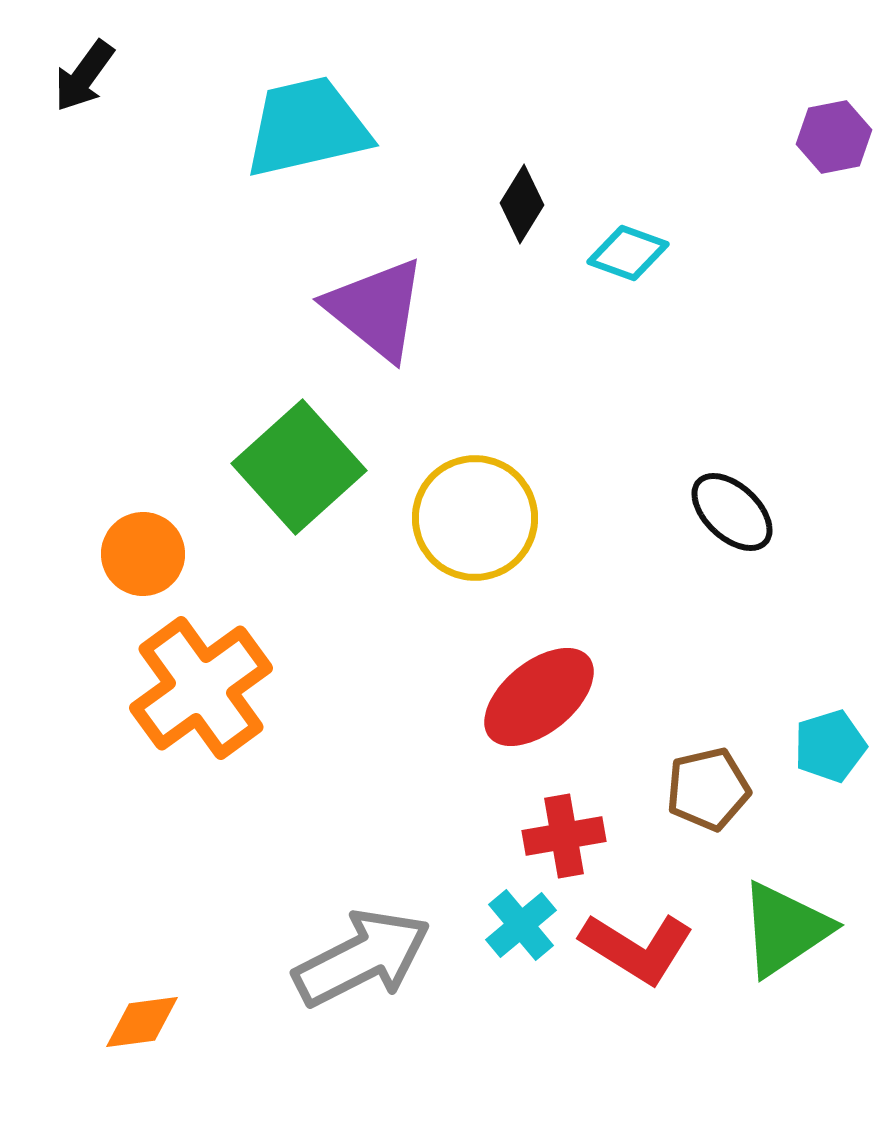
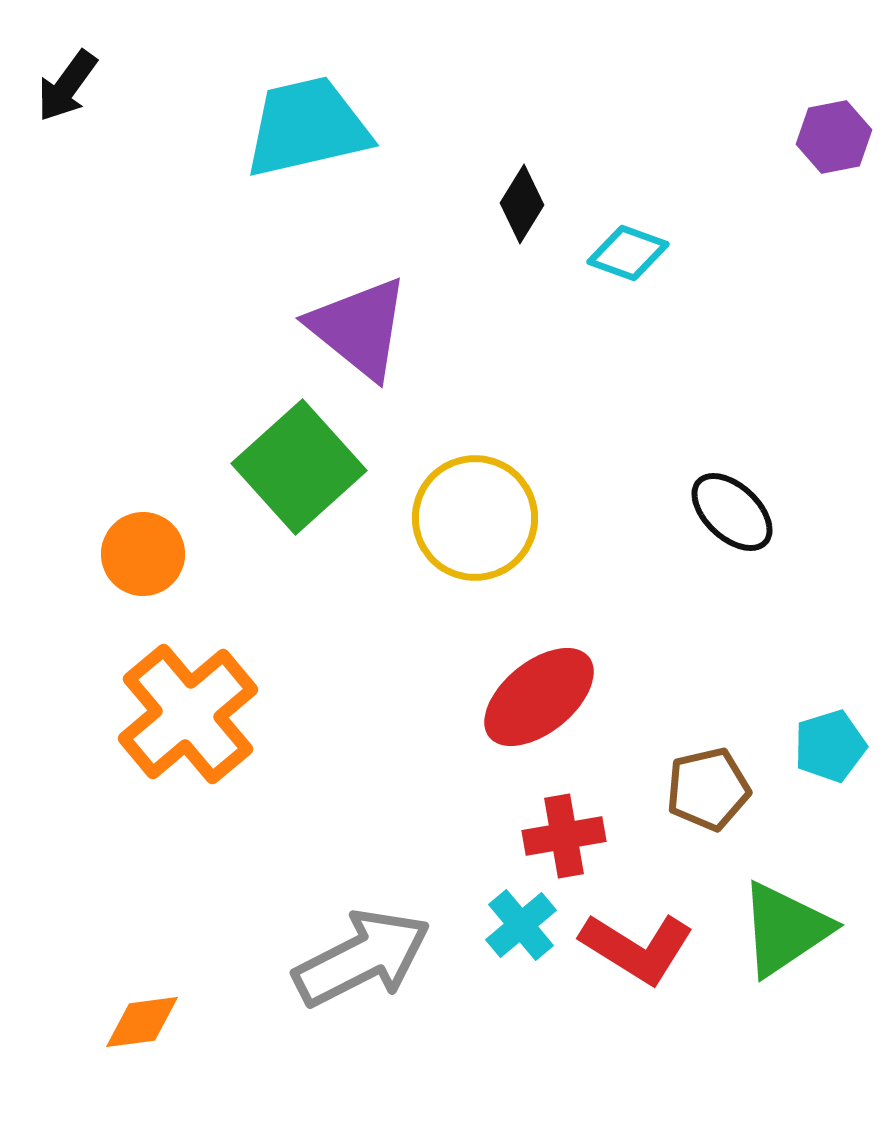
black arrow: moved 17 px left, 10 px down
purple triangle: moved 17 px left, 19 px down
orange cross: moved 13 px left, 26 px down; rotated 4 degrees counterclockwise
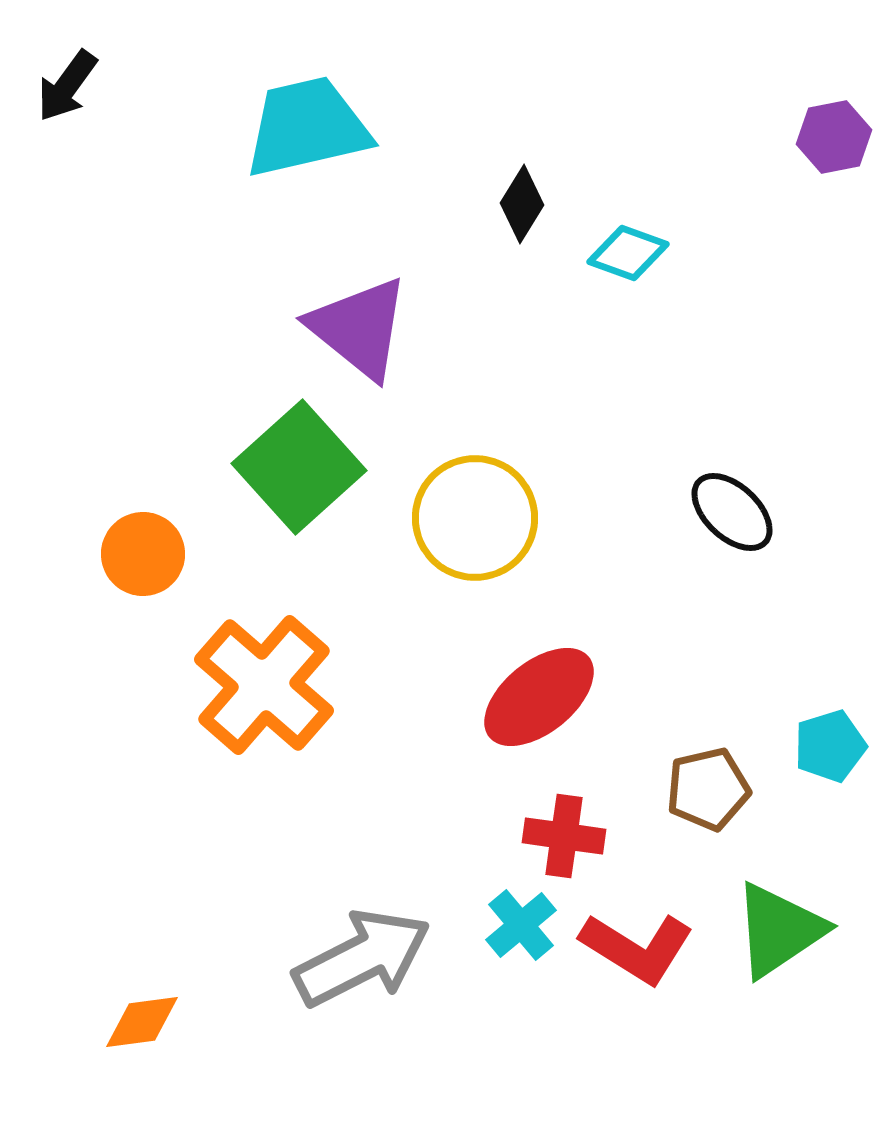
orange cross: moved 76 px right, 29 px up; rotated 9 degrees counterclockwise
red cross: rotated 18 degrees clockwise
green triangle: moved 6 px left, 1 px down
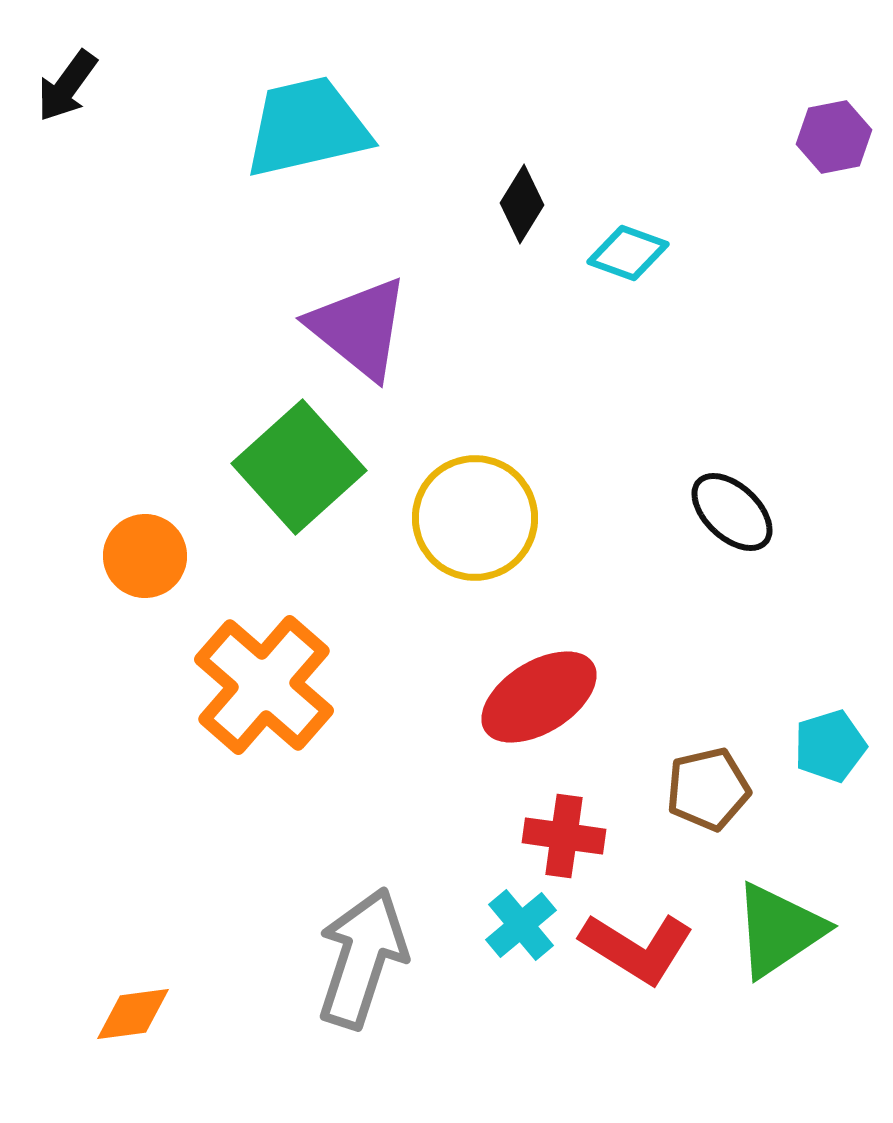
orange circle: moved 2 px right, 2 px down
red ellipse: rotated 7 degrees clockwise
gray arrow: rotated 45 degrees counterclockwise
orange diamond: moved 9 px left, 8 px up
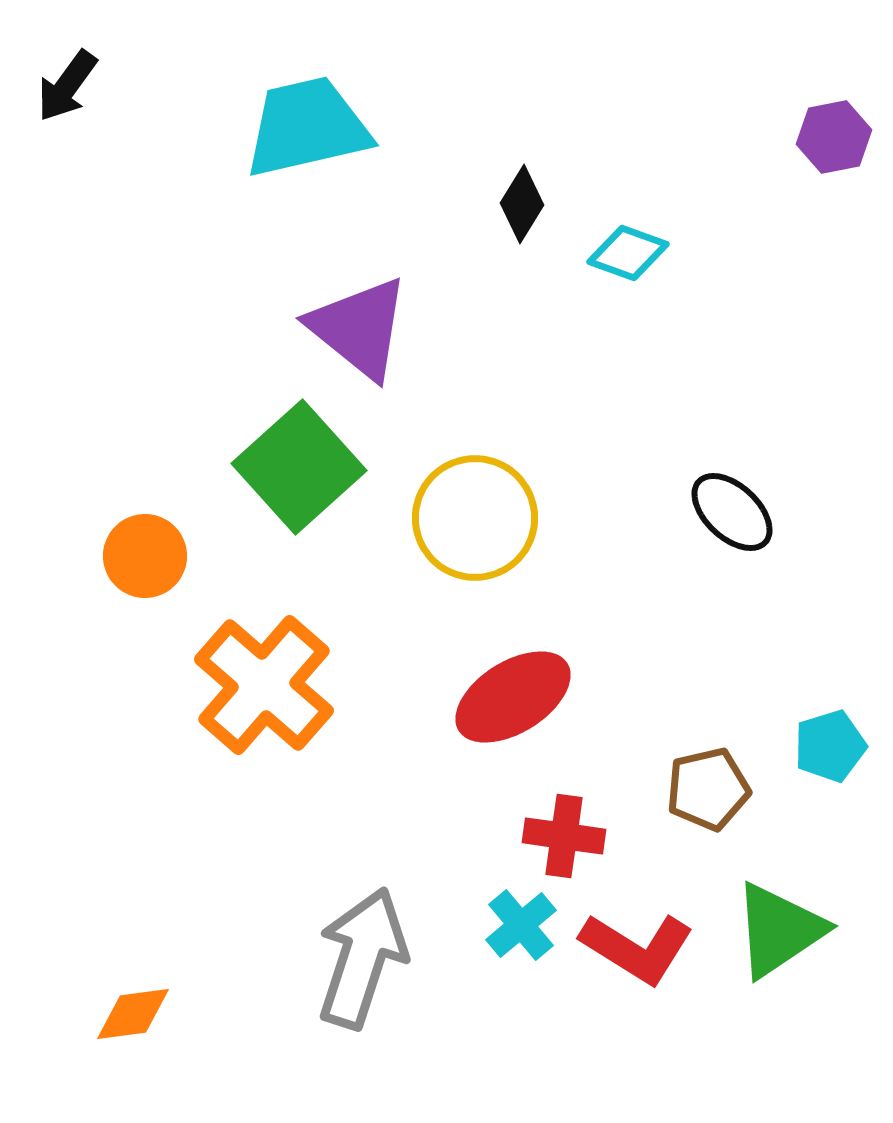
red ellipse: moved 26 px left
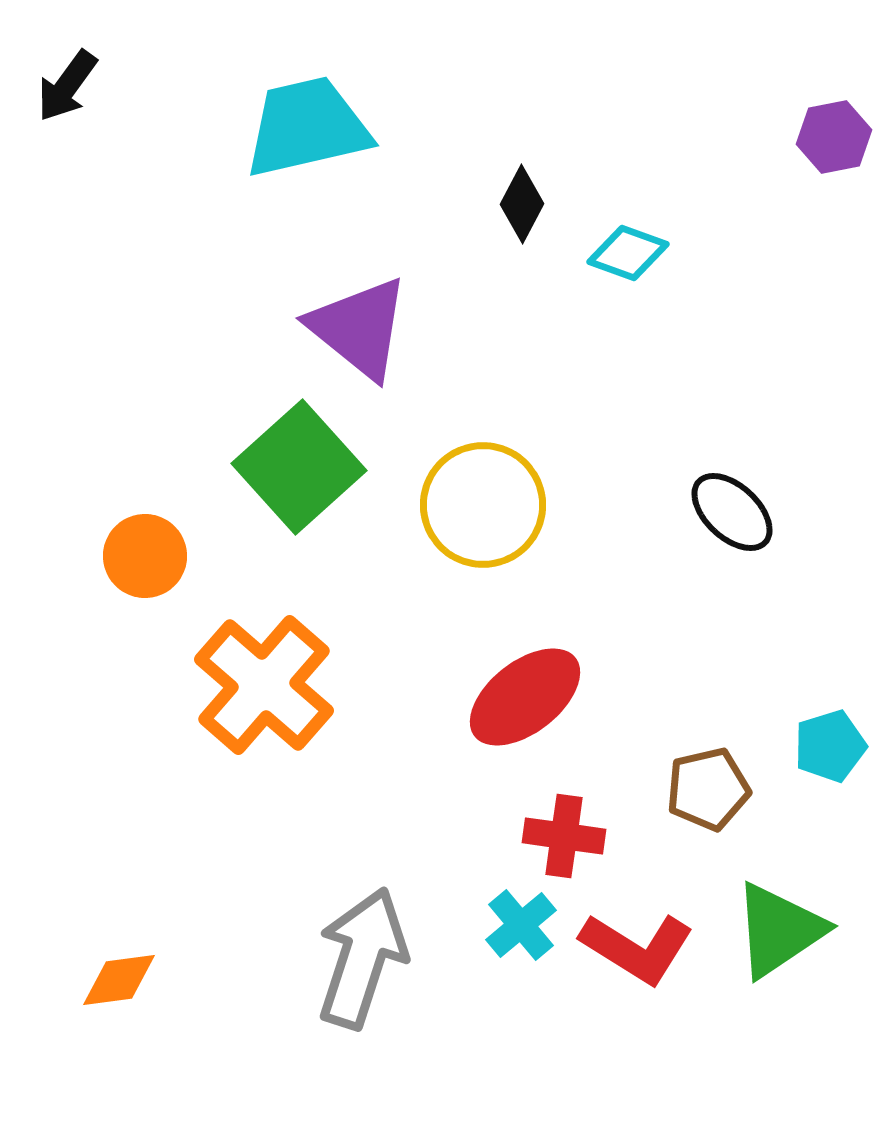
black diamond: rotated 4 degrees counterclockwise
yellow circle: moved 8 px right, 13 px up
red ellipse: moved 12 px right; rotated 6 degrees counterclockwise
orange diamond: moved 14 px left, 34 px up
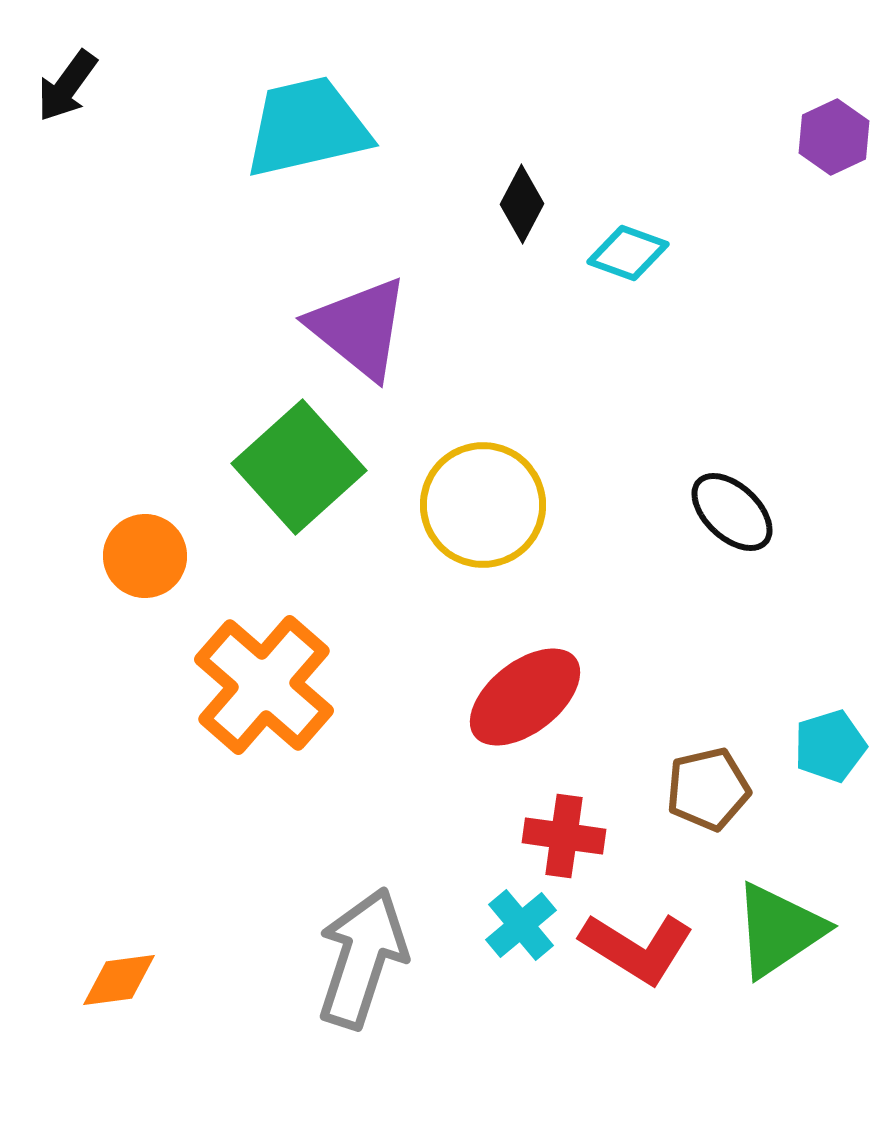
purple hexagon: rotated 14 degrees counterclockwise
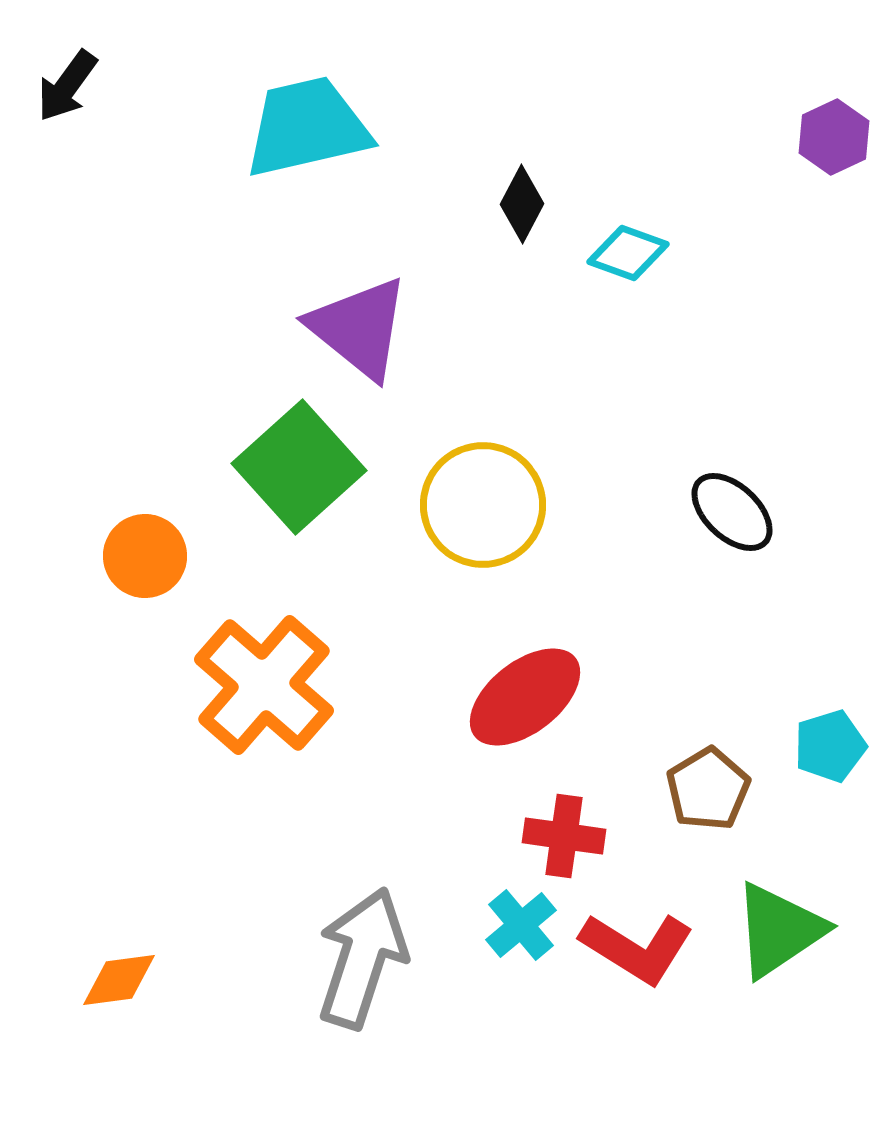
brown pentagon: rotated 18 degrees counterclockwise
